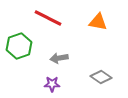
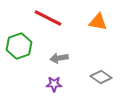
purple star: moved 2 px right
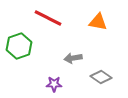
gray arrow: moved 14 px right
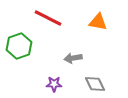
gray diamond: moved 6 px left, 7 px down; rotated 30 degrees clockwise
